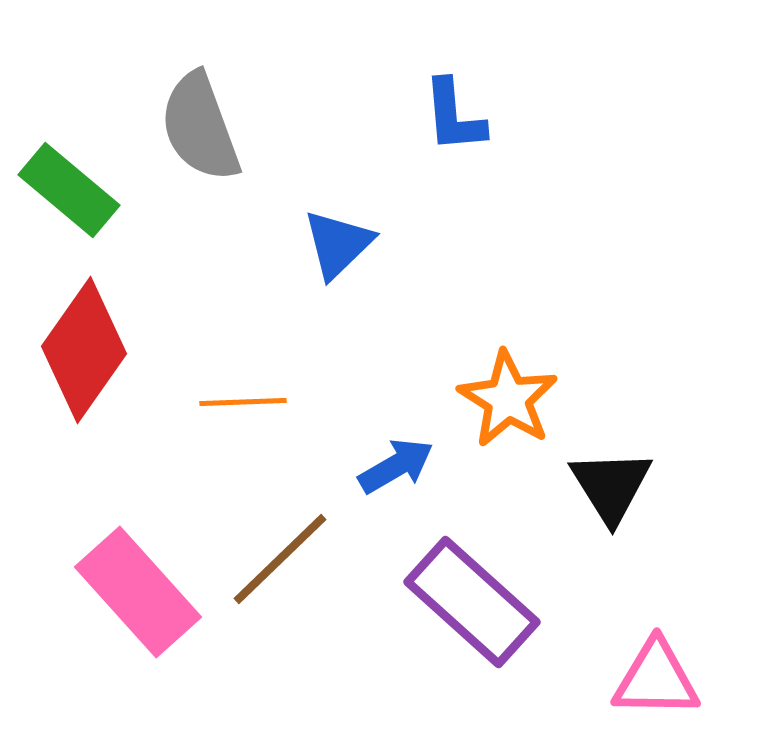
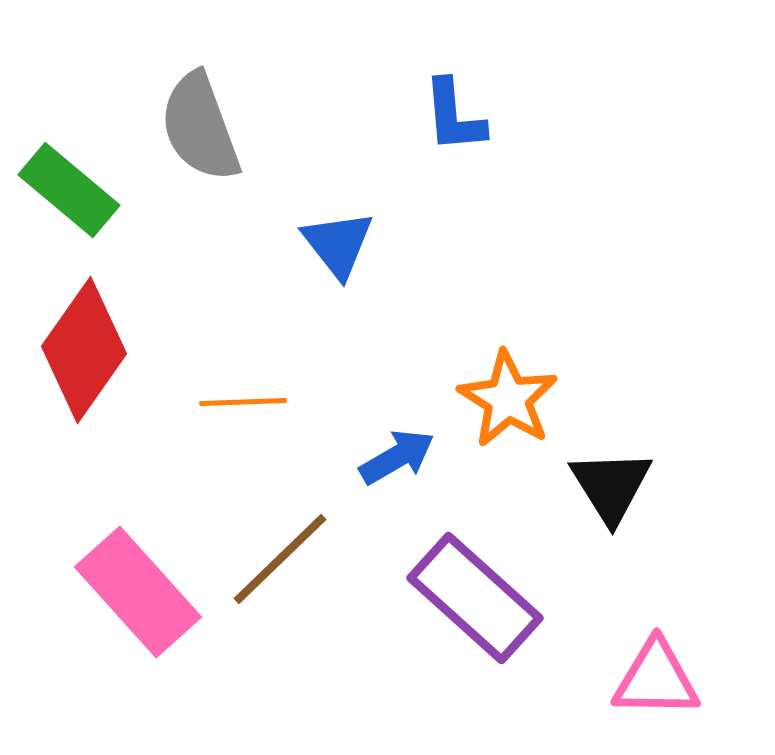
blue triangle: rotated 24 degrees counterclockwise
blue arrow: moved 1 px right, 9 px up
purple rectangle: moved 3 px right, 4 px up
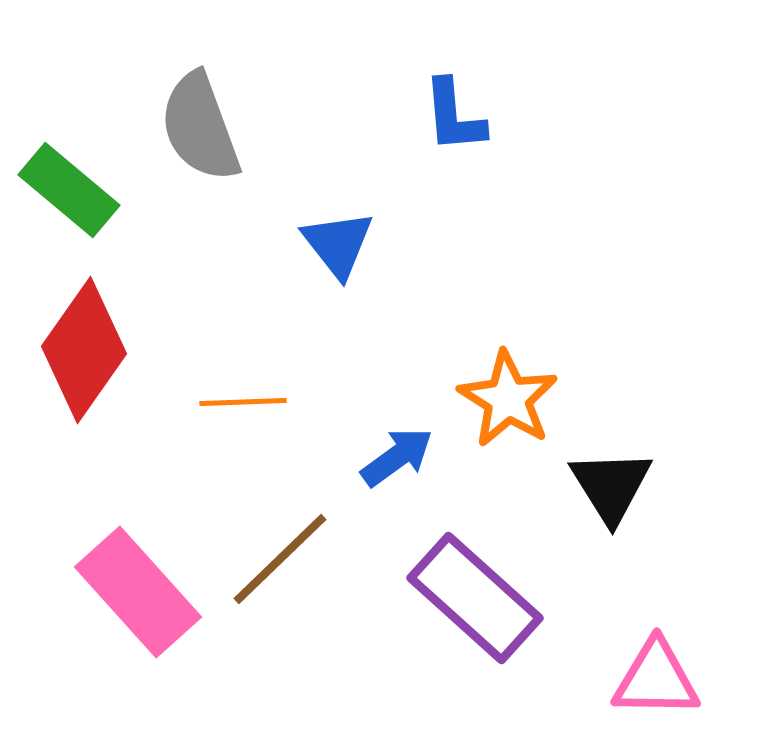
blue arrow: rotated 6 degrees counterclockwise
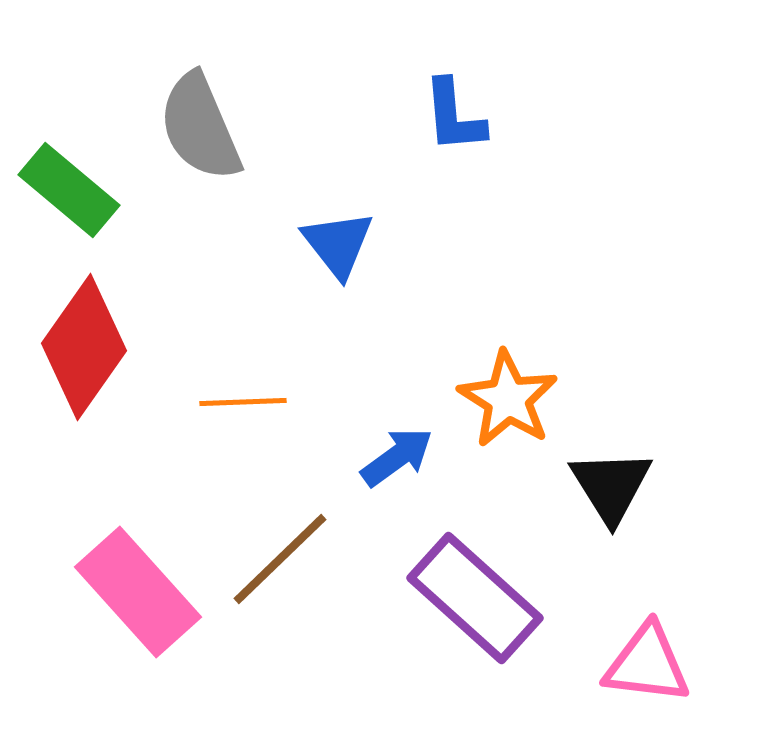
gray semicircle: rotated 3 degrees counterclockwise
red diamond: moved 3 px up
pink triangle: moved 9 px left, 15 px up; rotated 6 degrees clockwise
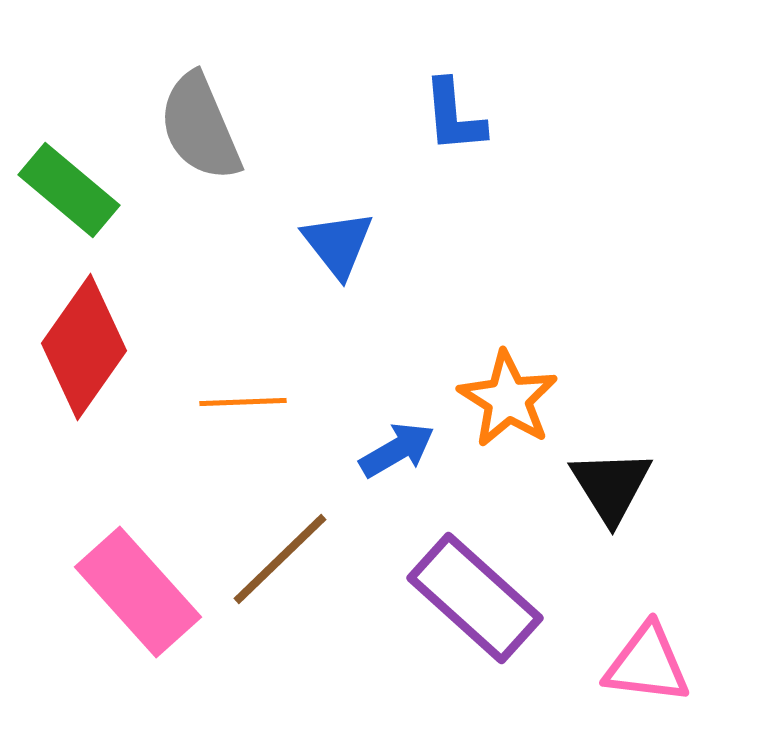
blue arrow: moved 7 px up; rotated 6 degrees clockwise
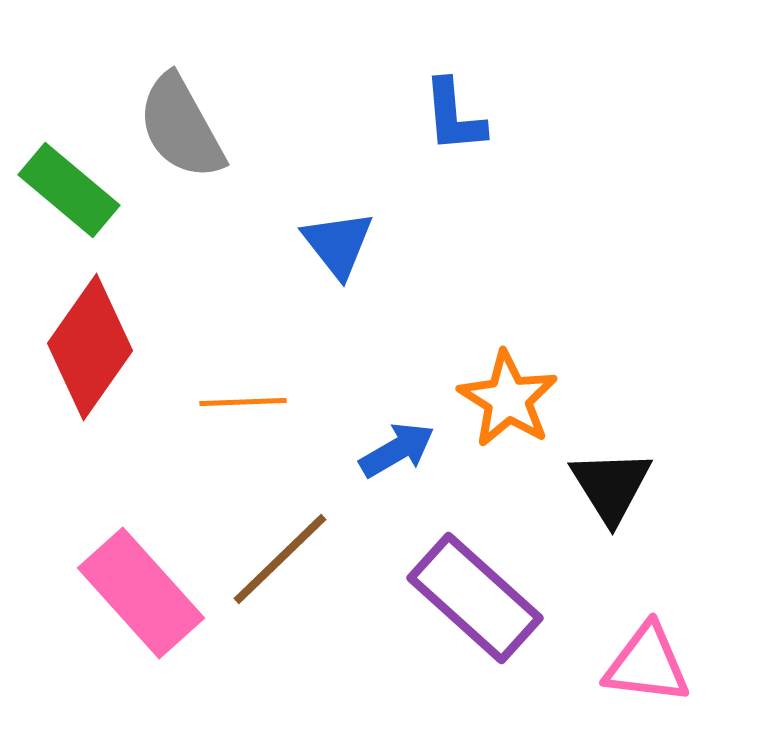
gray semicircle: moved 19 px left; rotated 6 degrees counterclockwise
red diamond: moved 6 px right
pink rectangle: moved 3 px right, 1 px down
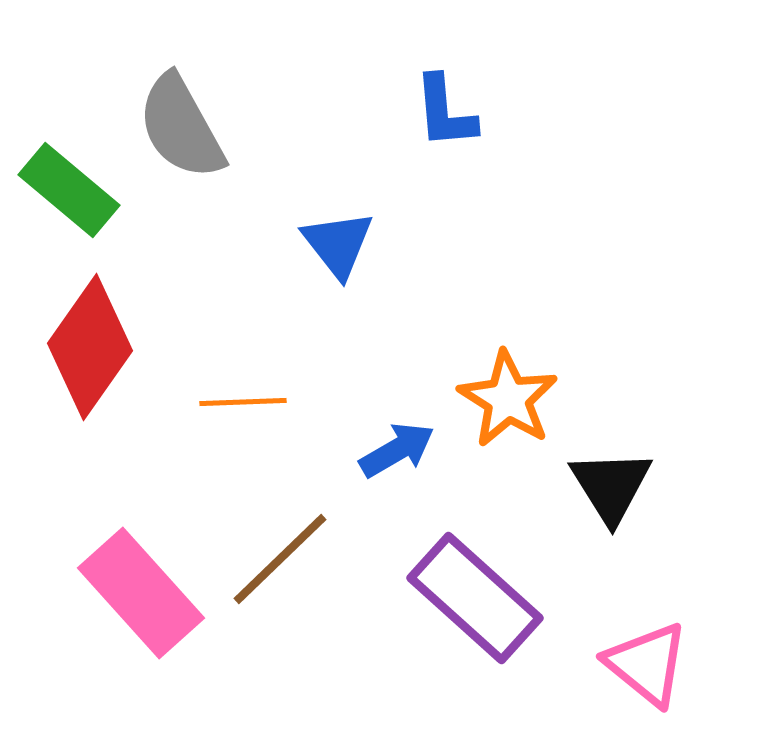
blue L-shape: moved 9 px left, 4 px up
pink triangle: rotated 32 degrees clockwise
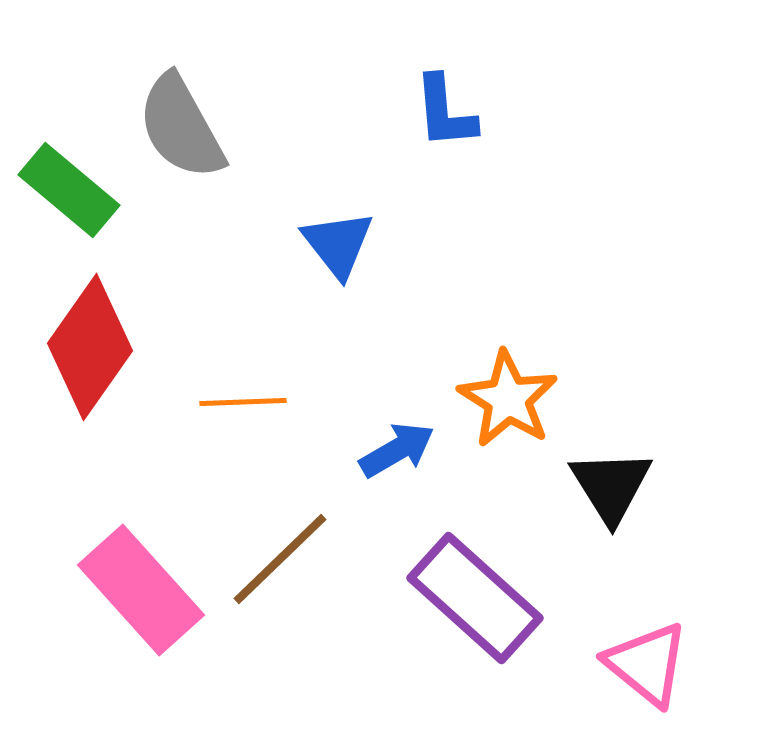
pink rectangle: moved 3 px up
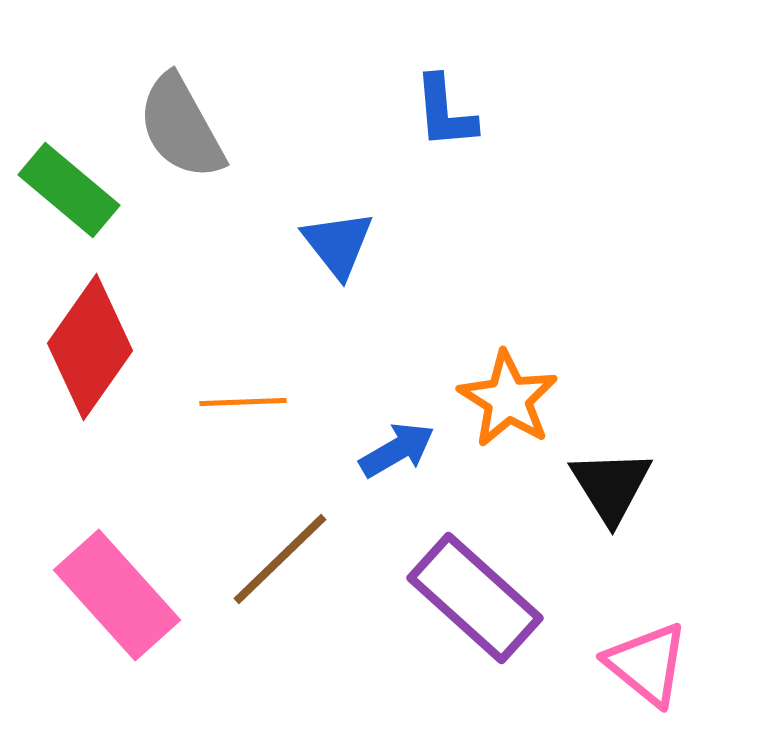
pink rectangle: moved 24 px left, 5 px down
